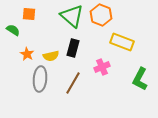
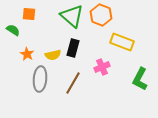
yellow semicircle: moved 2 px right, 1 px up
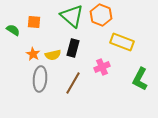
orange square: moved 5 px right, 8 px down
orange star: moved 6 px right
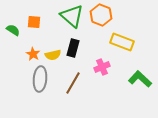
green L-shape: rotated 105 degrees clockwise
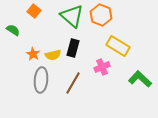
orange square: moved 11 px up; rotated 32 degrees clockwise
yellow rectangle: moved 4 px left, 4 px down; rotated 10 degrees clockwise
gray ellipse: moved 1 px right, 1 px down
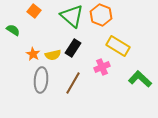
black rectangle: rotated 18 degrees clockwise
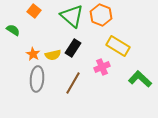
gray ellipse: moved 4 px left, 1 px up
